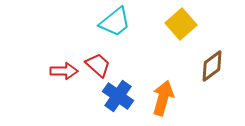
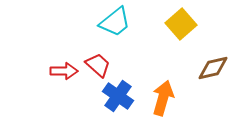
brown diamond: moved 1 px right, 2 px down; rotated 24 degrees clockwise
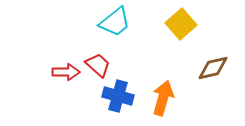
red arrow: moved 2 px right, 1 px down
blue cross: rotated 20 degrees counterclockwise
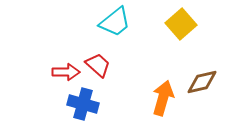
brown diamond: moved 11 px left, 14 px down
blue cross: moved 35 px left, 8 px down
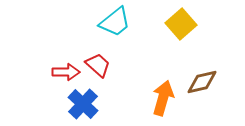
blue cross: rotated 28 degrees clockwise
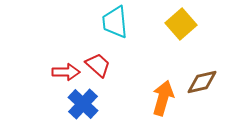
cyan trapezoid: rotated 124 degrees clockwise
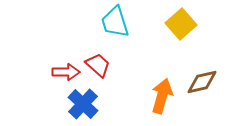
cyan trapezoid: rotated 12 degrees counterclockwise
orange arrow: moved 1 px left, 2 px up
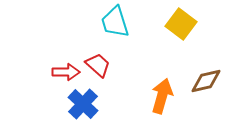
yellow square: rotated 12 degrees counterclockwise
brown diamond: moved 4 px right, 1 px up
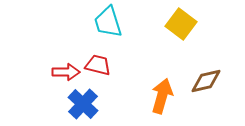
cyan trapezoid: moved 7 px left
red trapezoid: rotated 28 degrees counterclockwise
